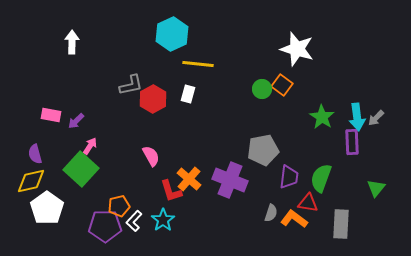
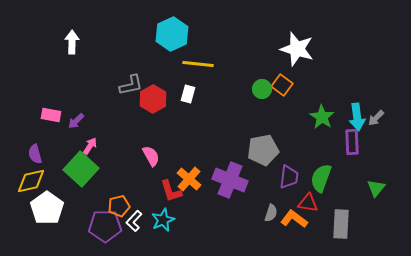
cyan star: rotated 10 degrees clockwise
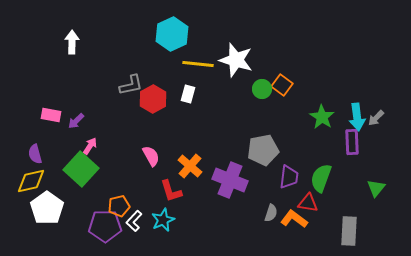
white star: moved 61 px left, 11 px down
orange cross: moved 1 px right, 13 px up
gray rectangle: moved 8 px right, 7 px down
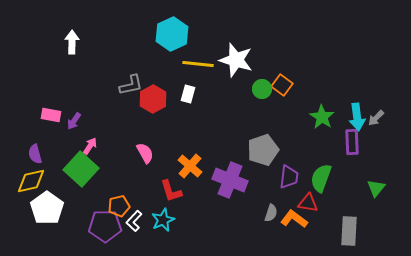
purple arrow: moved 2 px left; rotated 12 degrees counterclockwise
gray pentagon: rotated 8 degrees counterclockwise
pink semicircle: moved 6 px left, 3 px up
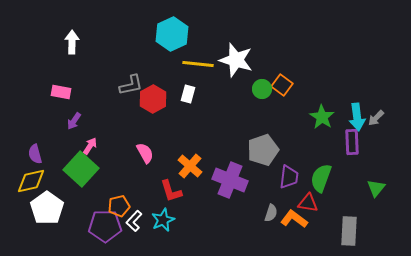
pink rectangle: moved 10 px right, 23 px up
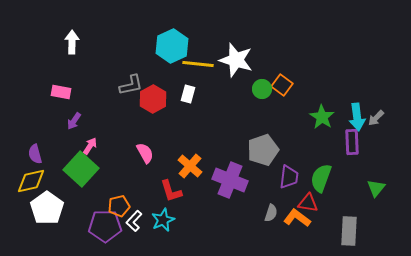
cyan hexagon: moved 12 px down
orange L-shape: moved 3 px right, 1 px up
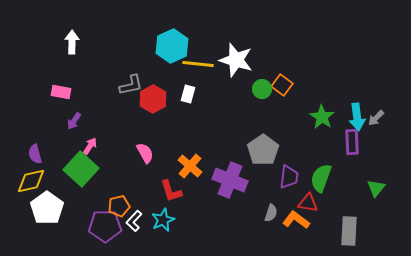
gray pentagon: rotated 16 degrees counterclockwise
orange L-shape: moved 1 px left, 2 px down
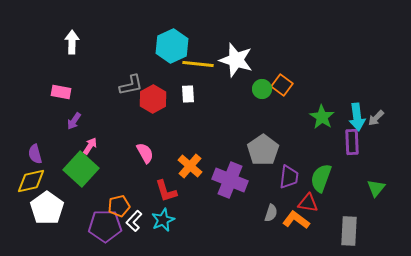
white rectangle: rotated 18 degrees counterclockwise
red L-shape: moved 5 px left
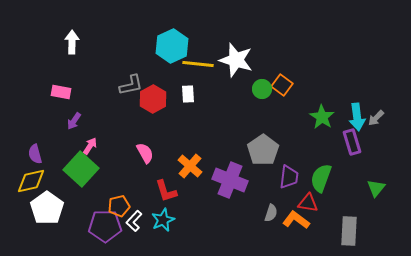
purple rectangle: rotated 15 degrees counterclockwise
